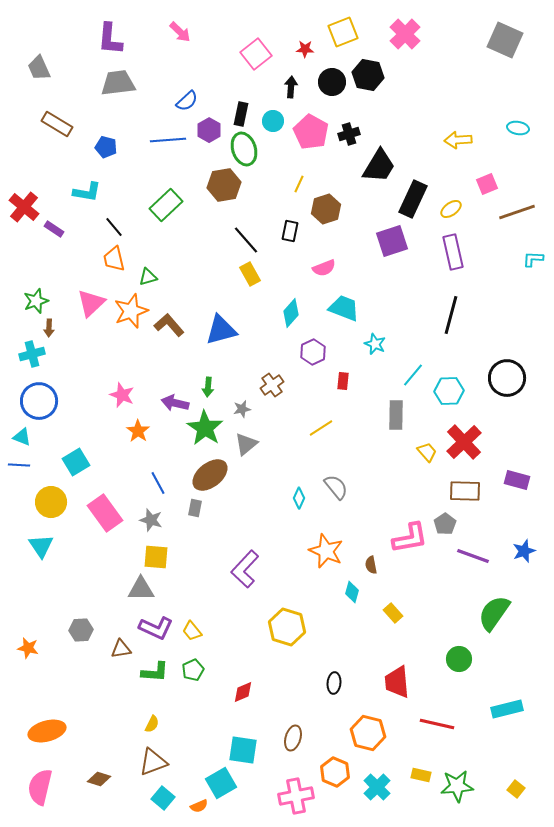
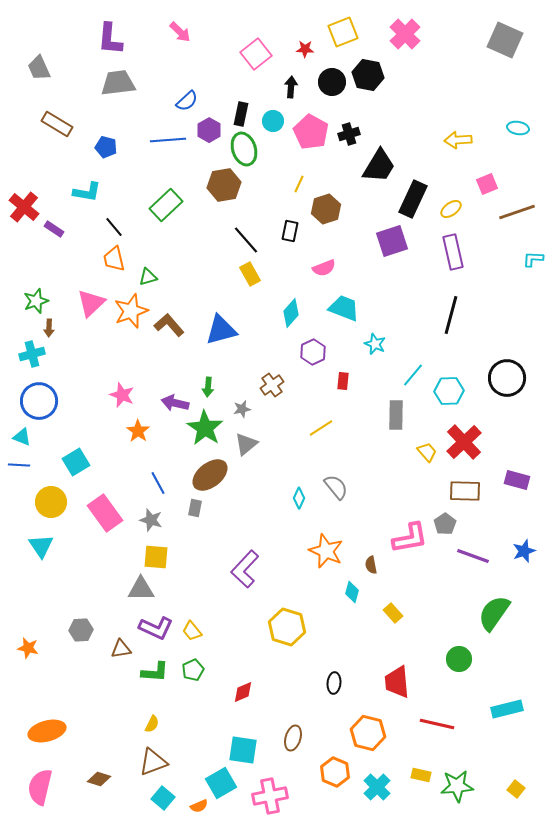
pink cross at (296, 796): moved 26 px left
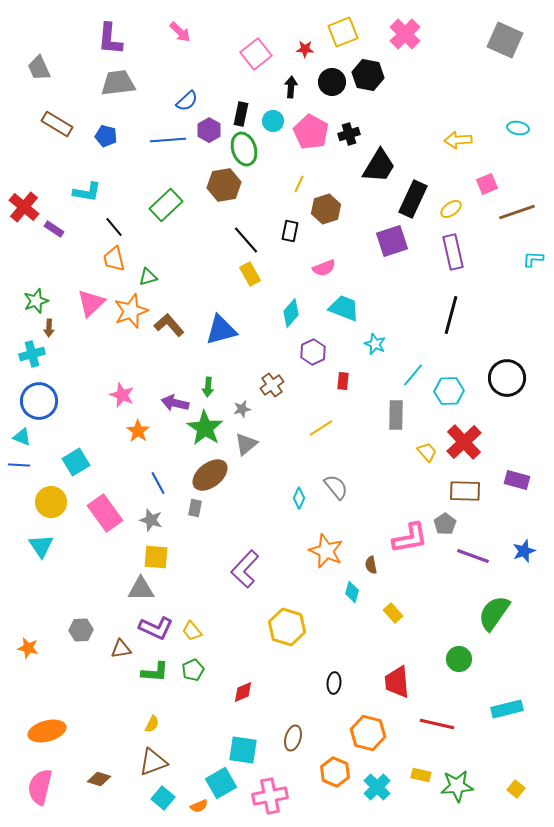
blue pentagon at (106, 147): moved 11 px up
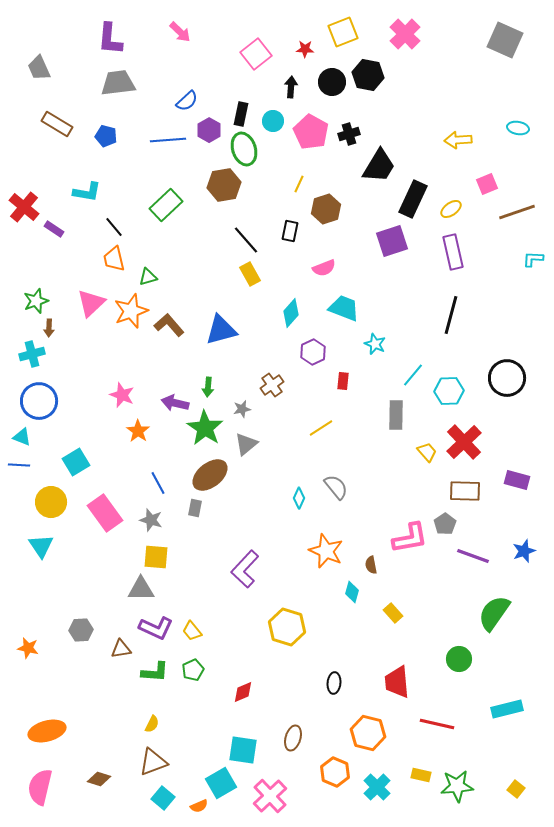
pink cross at (270, 796): rotated 32 degrees counterclockwise
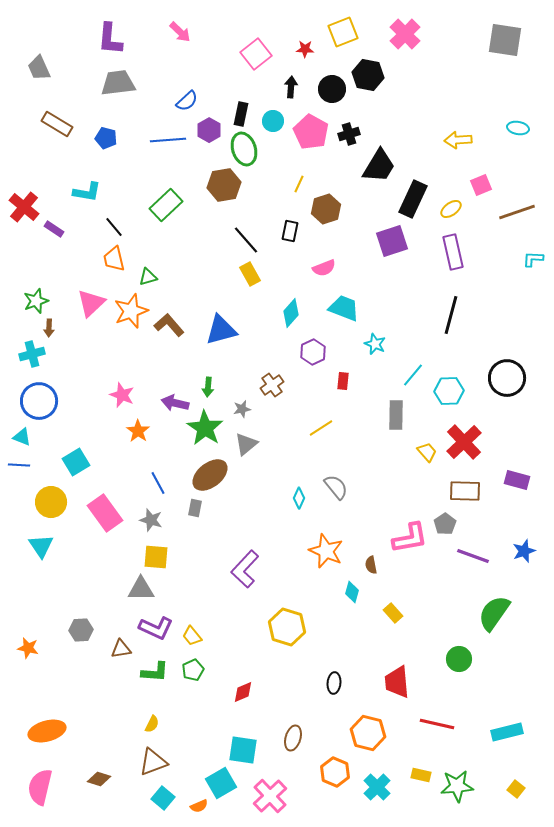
gray square at (505, 40): rotated 15 degrees counterclockwise
black circle at (332, 82): moved 7 px down
blue pentagon at (106, 136): moved 2 px down
pink square at (487, 184): moved 6 px left, 1 px down
yellow trapezoid at (192, 631): moved 5 px down
cyan rectangle at (507, 709): moved 23 px down
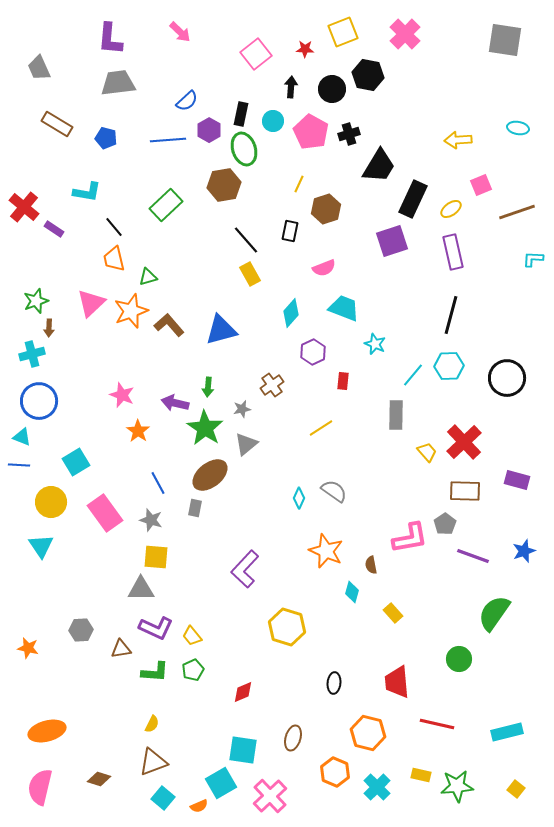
cyan hexagon at (449, 391): moved 25 px up
gray semicircle at (336, 487): moved 2 px left, 4 px down; rotated 16 degrees counterclockwise
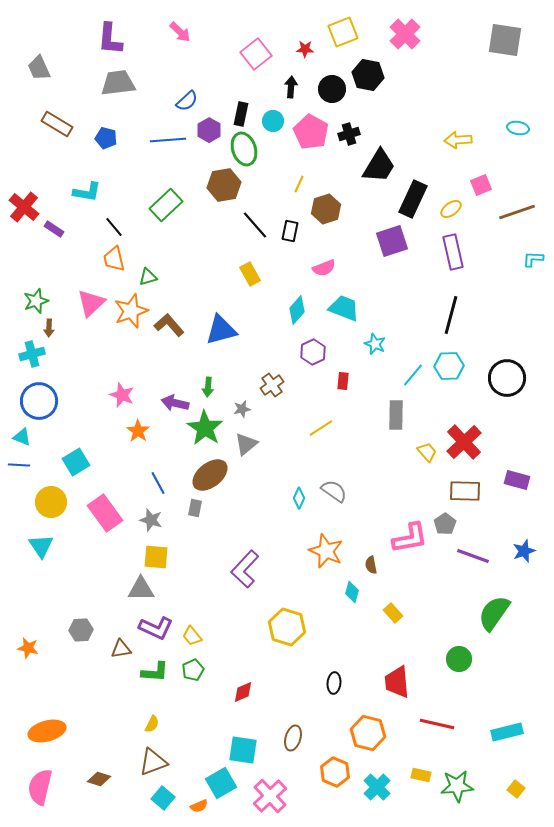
black line at (246, 240): moved 9 px right, 15 px up
cyan diamond at (291, 313): moved 6 px right, 3 px up
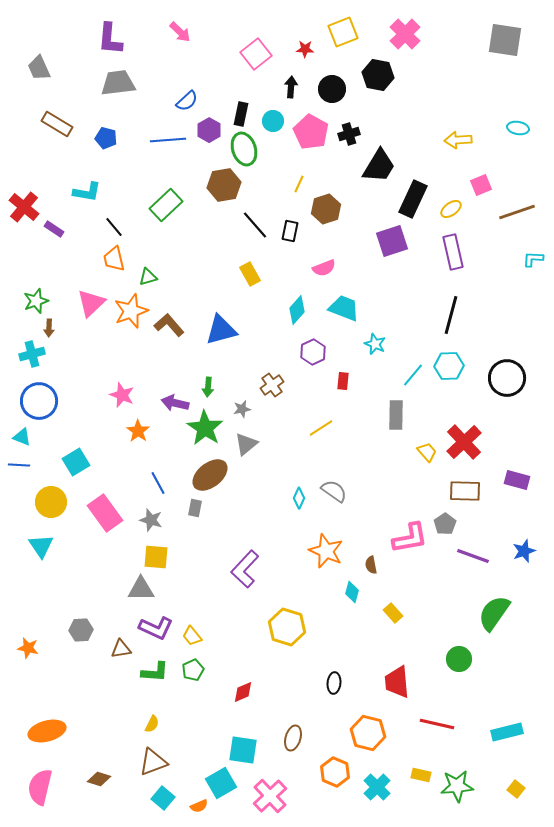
black hexagon at (368, 75): moved 10 px right
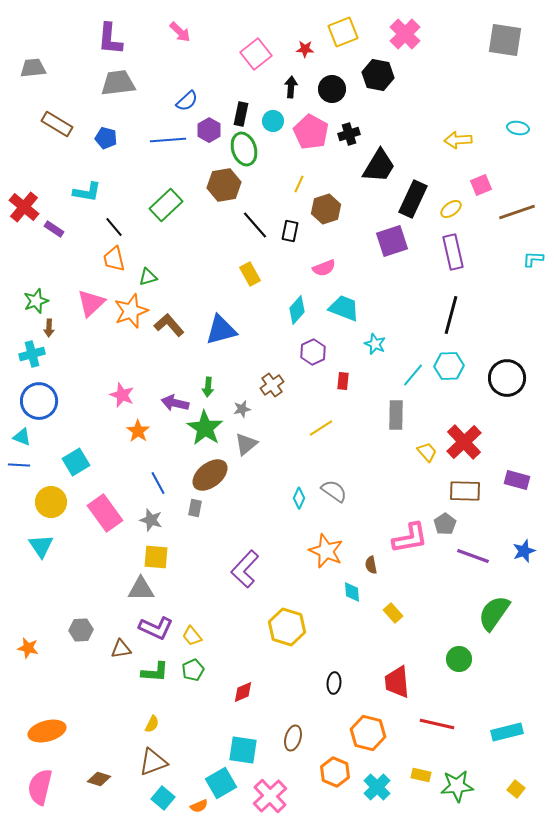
gray trapezoid at (39, 68): moved 6 px left; rotated 108 degrees clockwise
cyan diamond at (352, 592): rotated 20 degrees counterclockwise
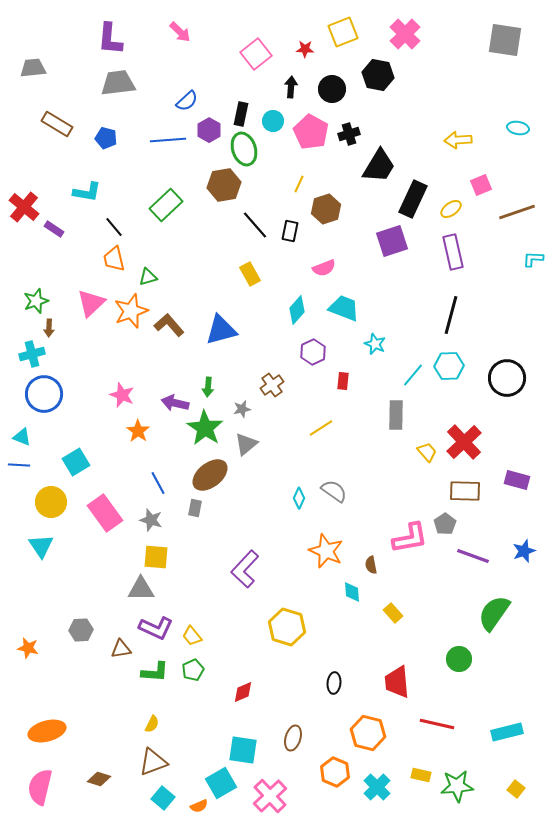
blue circle at (39, 401): moved 5 px right, 7 px up
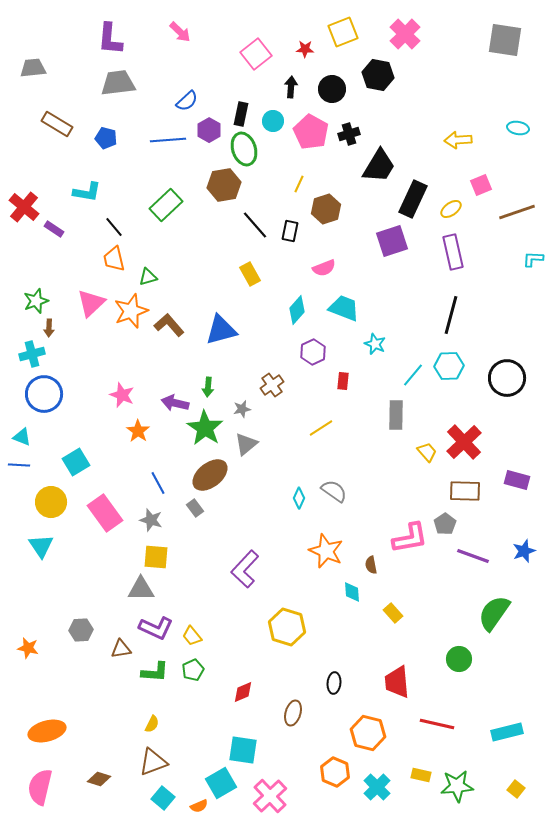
gray rectangle at (195, 508): rotated 48 degrees counterclockwise
brown ellipse at (293, 738): moved 25 px up
